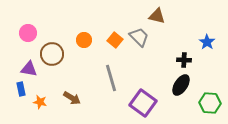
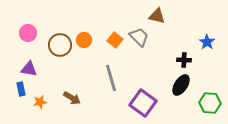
brown circle: moved 8 px right, 9 px up
orange star: rotated 24 degrees counterclockwise
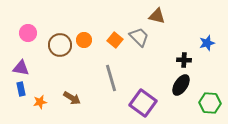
blue star: moved 1 px down; rotated 21 degrees clockwise
purple triangle: moved 8 px left, 1 px up
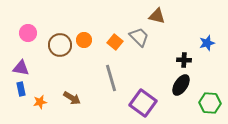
orange square: moved 2 px down
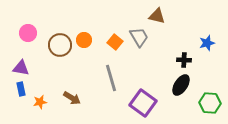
gray trapezoid: rotated 15 degrees clockwise
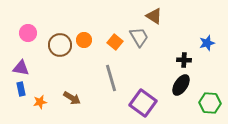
brown triangle: moved 3 px left; rotated 18 degrees clockwise
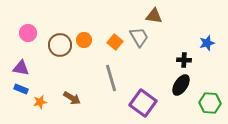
brown triangle: rotated 24 degrees counterclockwise
blue rectangle: rotated 56 degrees counterclockwise
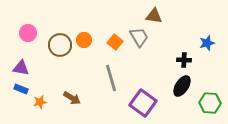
black ellipse: moved 1 px right, 1 px down
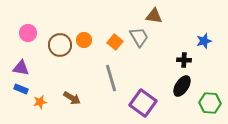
blue star: moved 3 px left, 2 px up
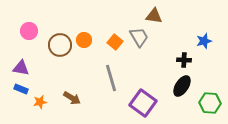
pink circle: moved 1 px right, 2 px up
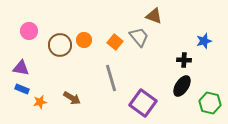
brown triangle: rotated 12 degrees clockwise
gray trapezoid: rotated 10 degrees counterclockwise
blue rectangle: moved 1 px right
green hexagon: rotated 10 degrees clockwise
